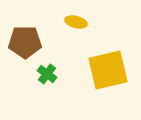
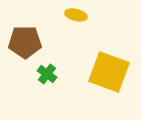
yellow ellipse: moved 7 px up
yellow square: moved 1 px right, 2 px down; rotated 33 degrees clockwise
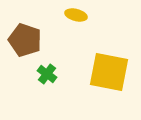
brown pentagon: moved 2 px up; rotated 20 degrees clockwise
yellow square: rotated 9 degrees counterclockwise
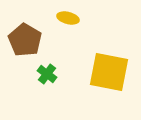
yellow ellipse: moved 8 px left, 3 px down
brown pentagon: rotated 12 degrees clockwise
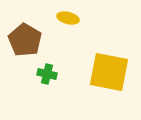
green cross: rotated 24 degrees counterclockwise
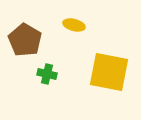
yellow ellipse: moved 6 px right, 7 px down
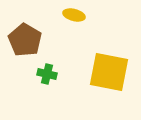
yellow ellipse: moved 10 px up
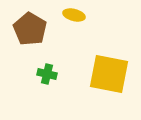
brown pentagon: moved 5 px right, 11 px up
yellow square: moved 2 px down
